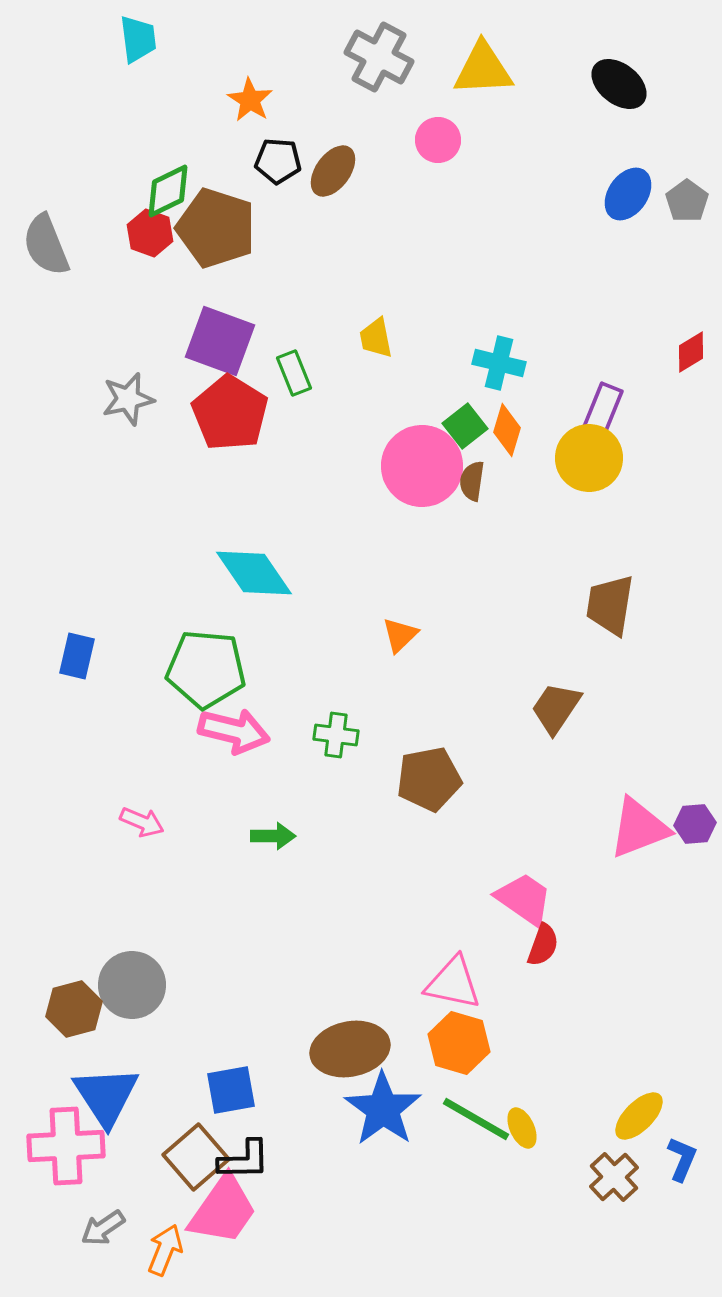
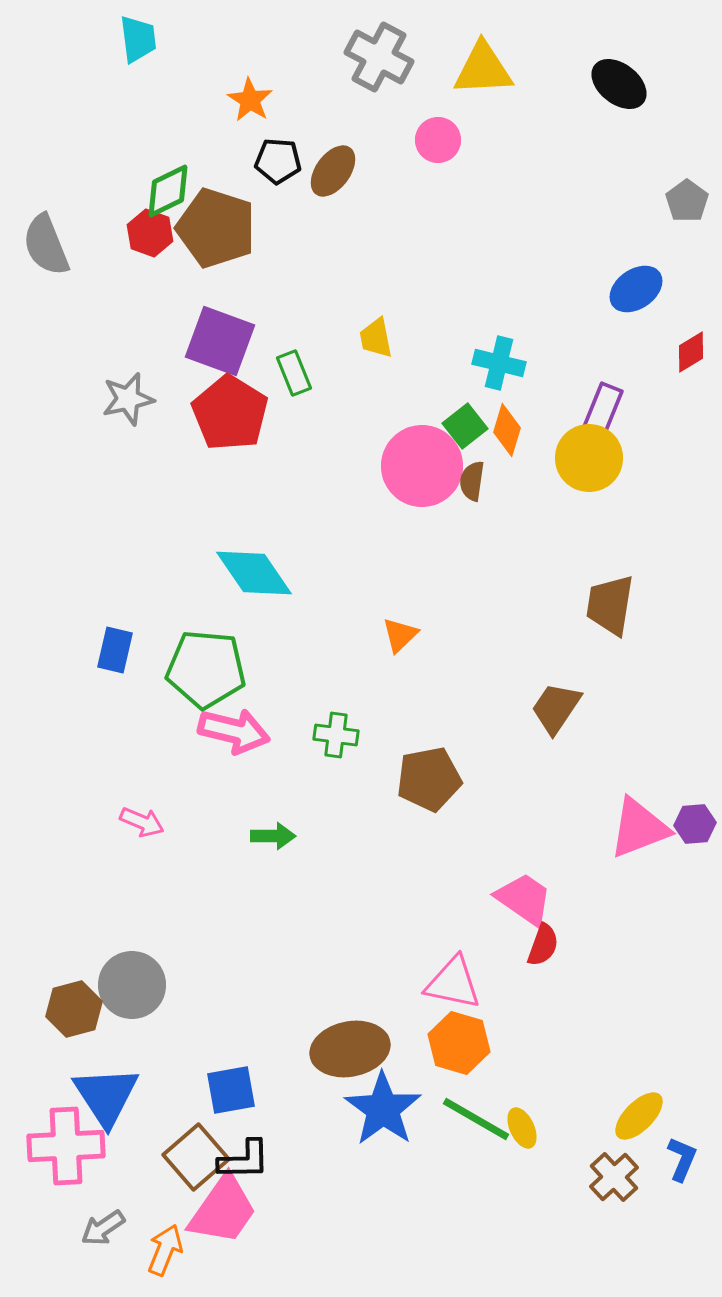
blue ellipse at (628, 194): moved 8 px right, 95 px down; rotated 20 degrees clockwise
blue rectangle at (77, 656): moved 38 px right, 6 px up
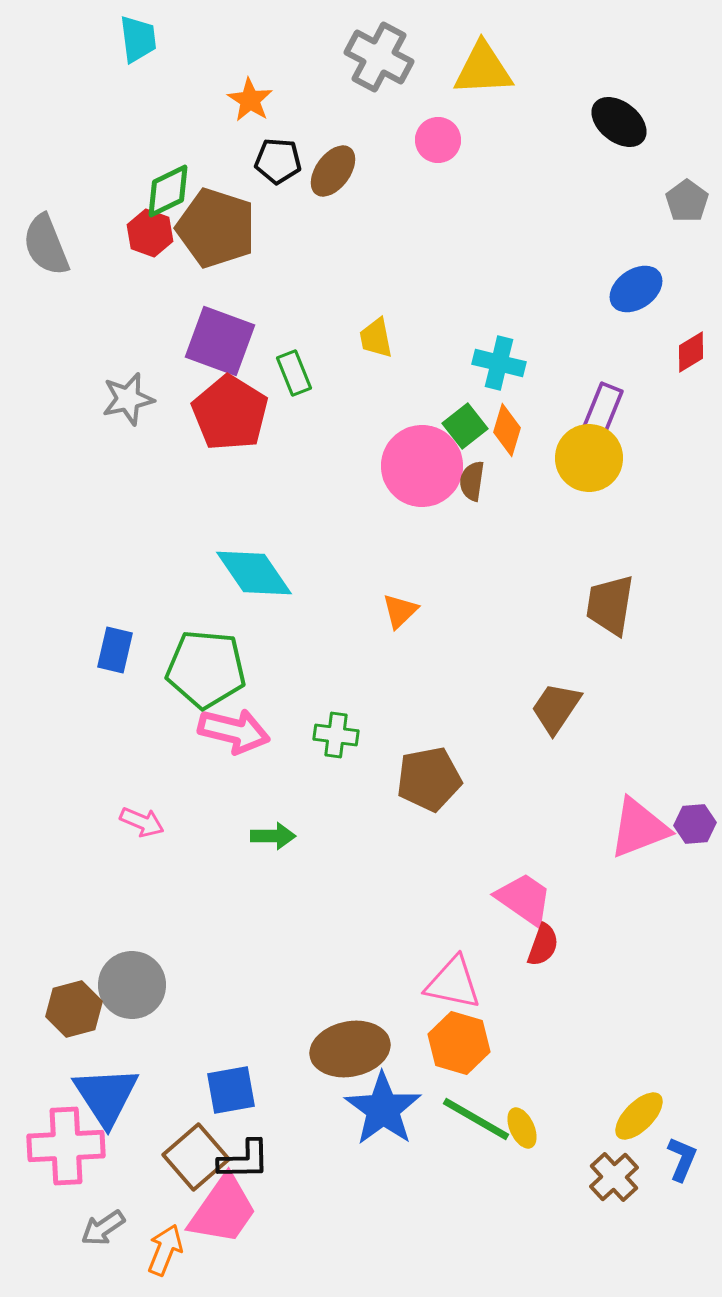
black ellipse at (619, 84): moved 38 px down
orange triangle at (400, 635): moved 24 px up
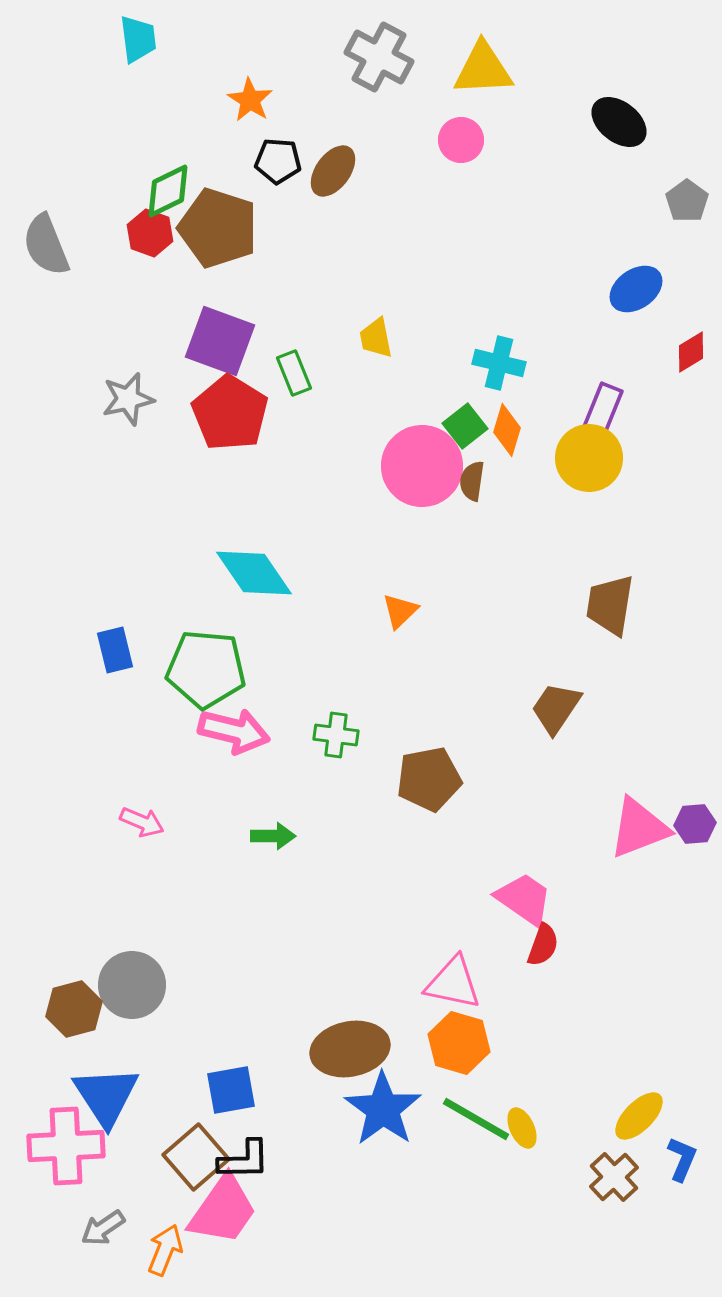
pink circle at (438, 140): moved 23 px right
brown pentagon at (216, 228): moved 2 px right
blue rectangle at (115, 650): rotated 27 degrees counterclockwise
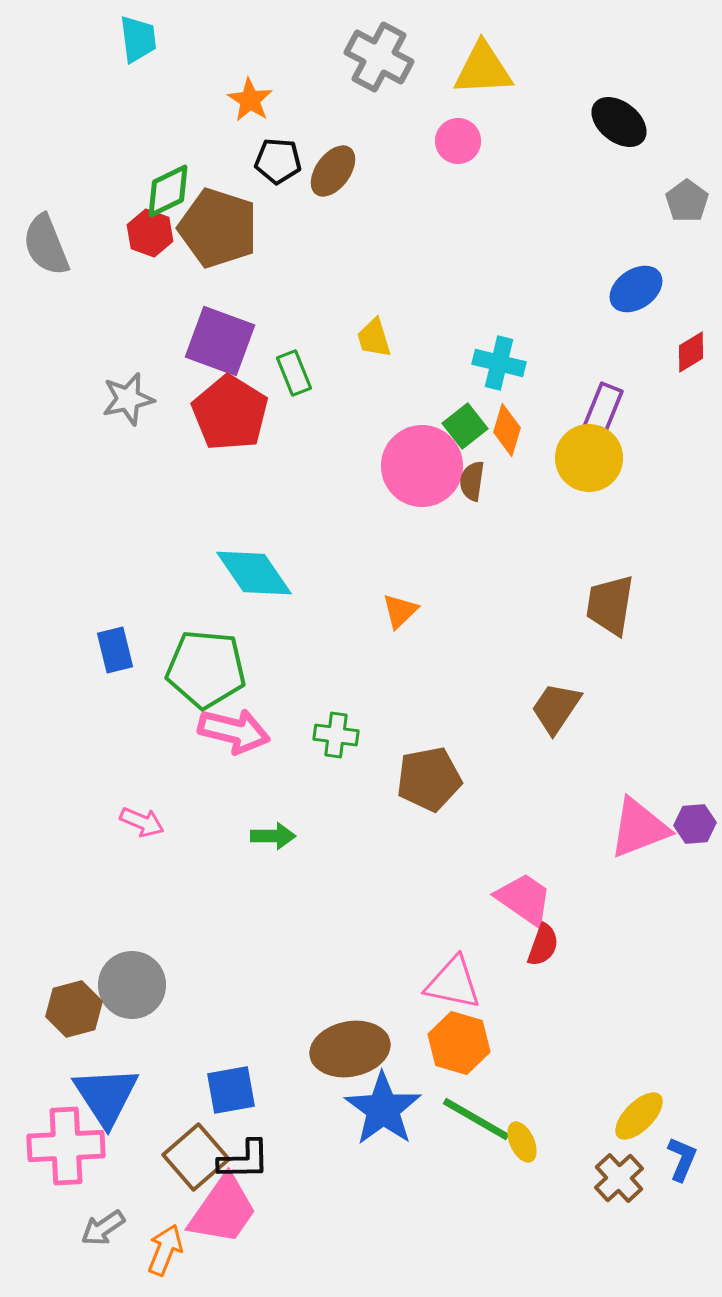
pink circle at (461, 140): moved 3 px left, 1 px down
yellow trapezoid at (376, 338): moved 2 px left; rotated 6 degrees counterclockwise
yellow ellipse at (522, 1128): moved 14 px down
brown cross at (614, 1177): moved 5 px right, 1 px down
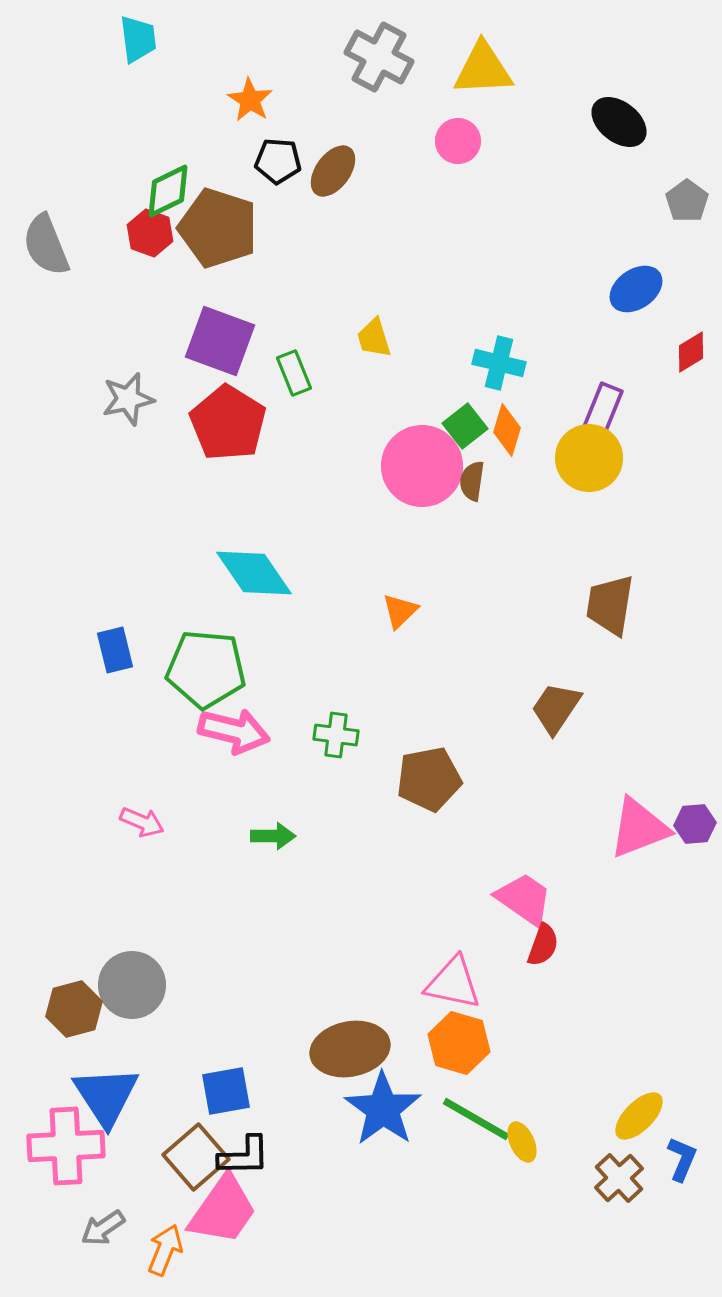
red pentagon at (230, 413): moved 2 px left, 10 px down
blue square at (231, 1090): moved 5 px left, 1 px down
black L-shape at (244, 1160): moved 4 px up
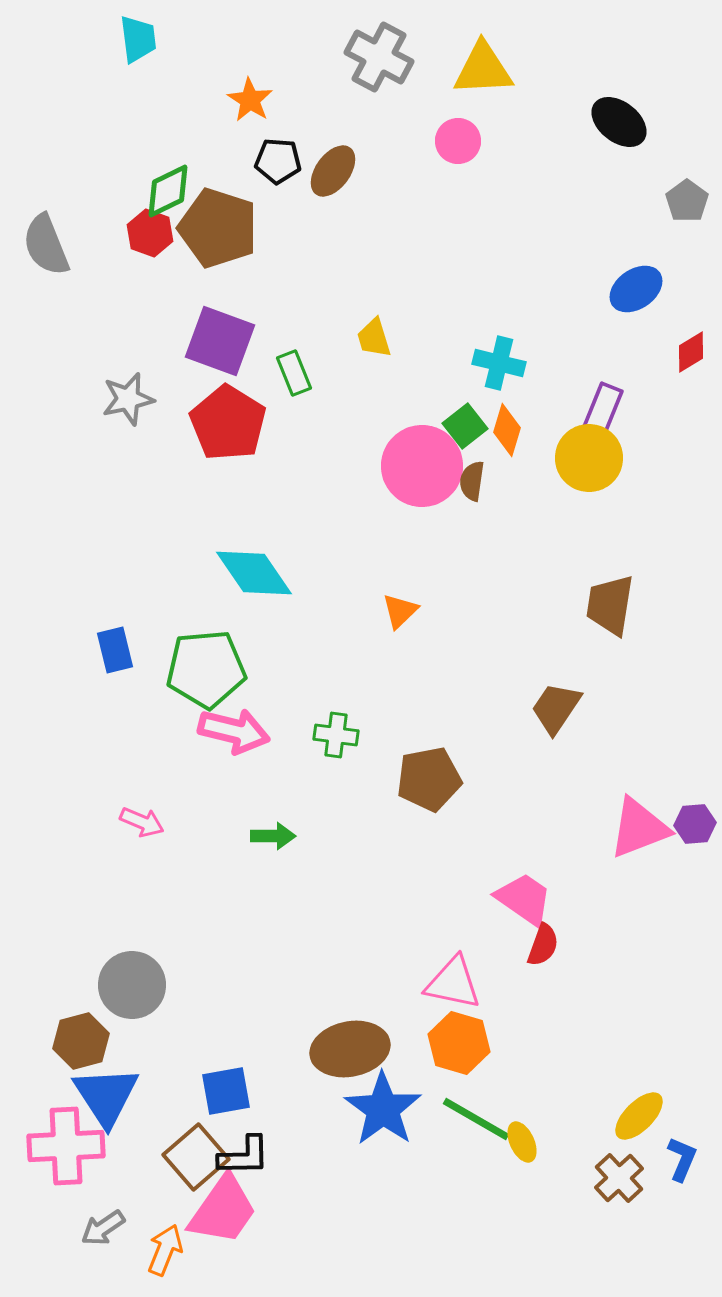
green pentagon at (206, 669): rotated 10 degrees counterclockwise
brown hexagon at (74, 1009): moved 7 px right, 32 px down
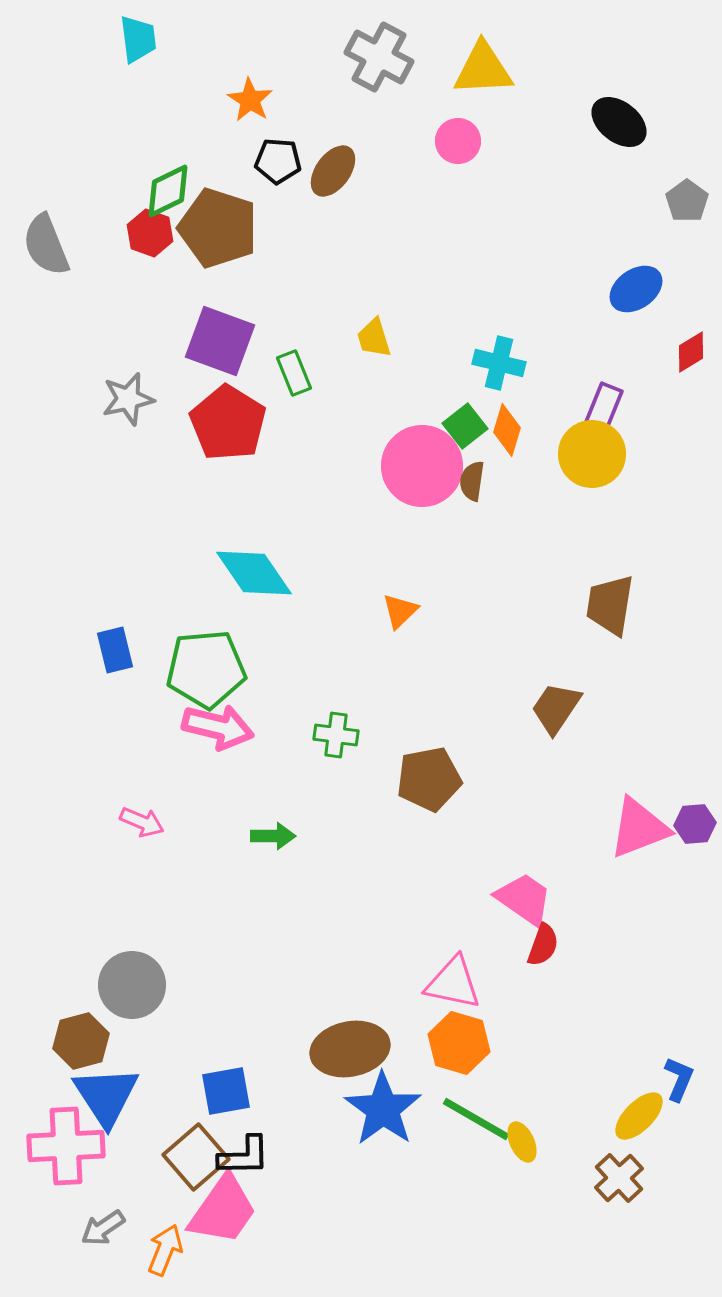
yellow circle at (589, 458): moved 3 px right, 4 px up
pink arrow at (234, 731): moved 16 px left, 4 px up
blue L-shape at (682, 1159): moved 3 px left, 80 px up
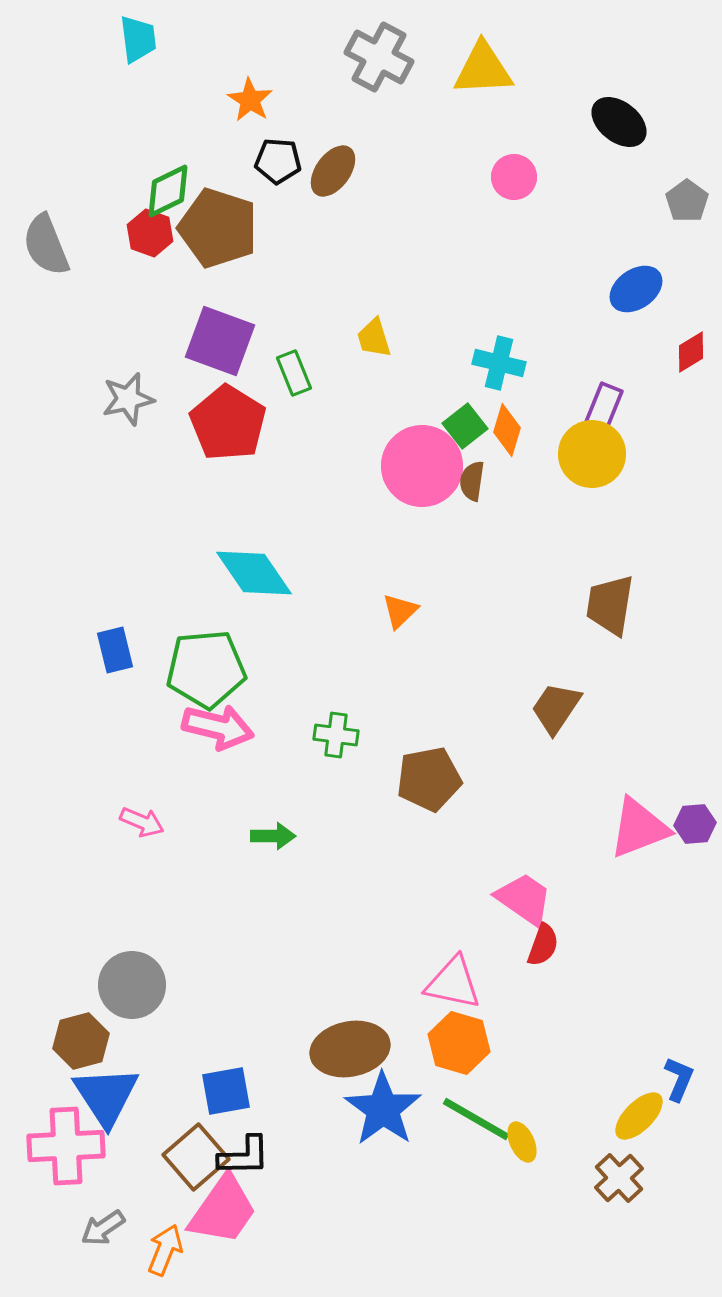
pink circle at (458, 141): moved 56 px right, 36 px down
